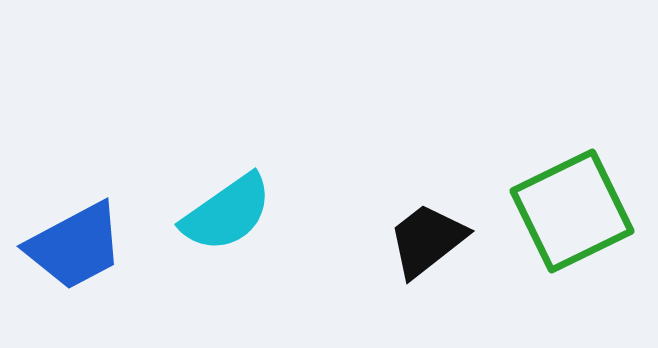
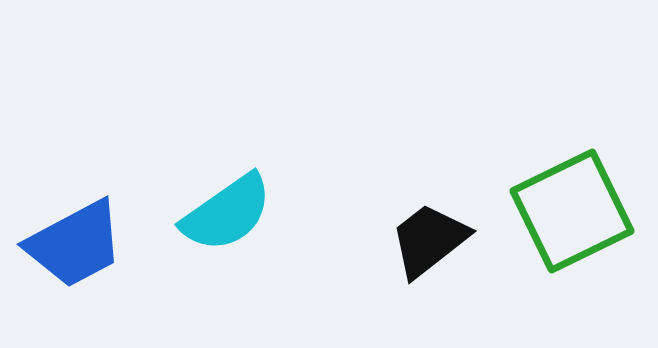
black trapezoid: moved 2 px right
blue trapezoid: moved 2 px up
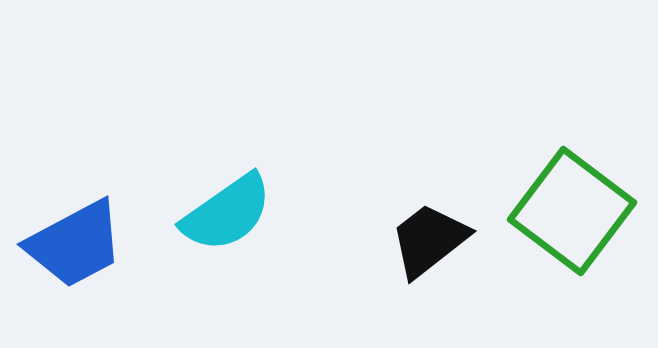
green square: rotated 27 degrees counterclockwise
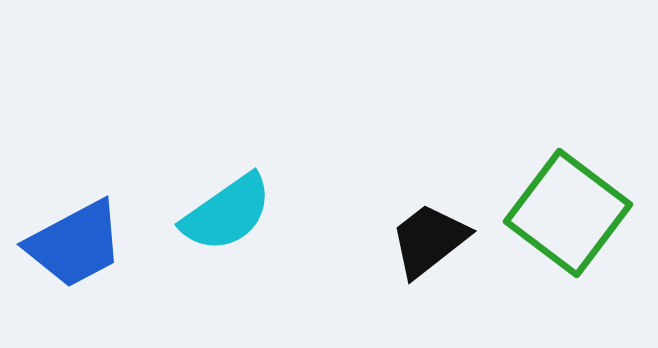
green square: moved 4 px left, 2 px down
